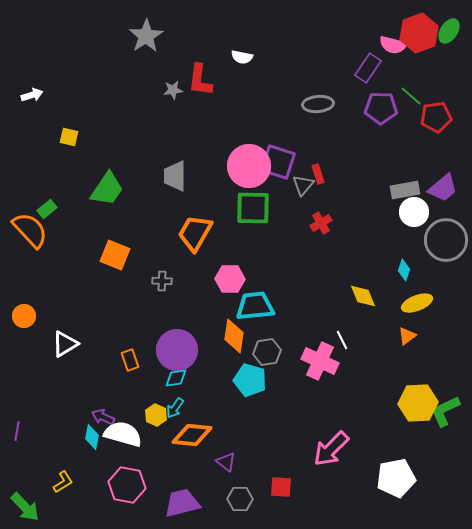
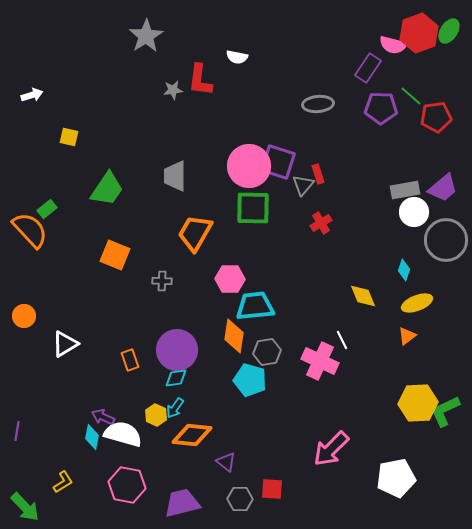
white semicircle at (242, 57): moved 5 px left
red square at (281, 487): moved 9 px left, 2 px down
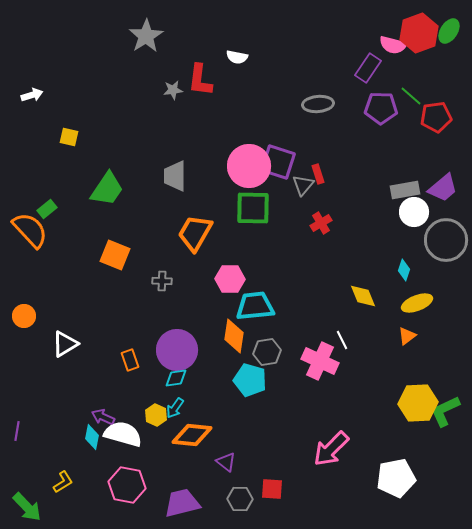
green arrow at (25, 507): moved 2 px right
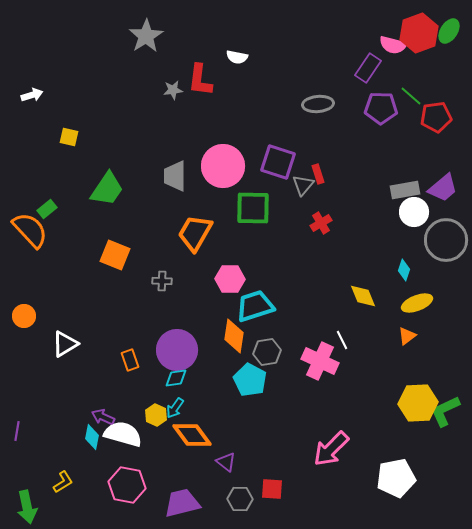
pink circle at (249, 166): moved 26 px left
cyan trapezoid at (255, 306): rotated 12 degrees counterclockwise
cyan pentagon at (250, 380): rotated 12 degrees clockwise
orange diamond at (192, 435): rotated 48 degrees clockwise
green arrow at (27, 507): rotated 32 degrees clockwise
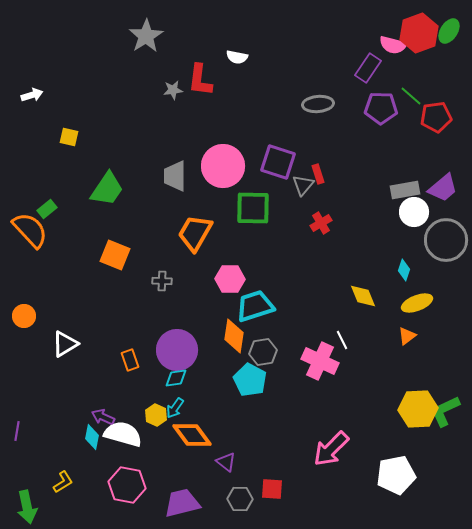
gray hexagon at (267, 352): moved 4 px left
yellow hexagon at (418, 403): moved 6 px down
white pentagon at (396, 478): moved 3 px up
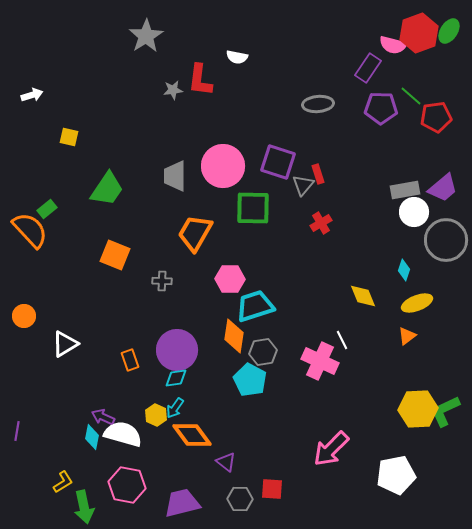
green arrow at (27, 507): moved 57 px right
